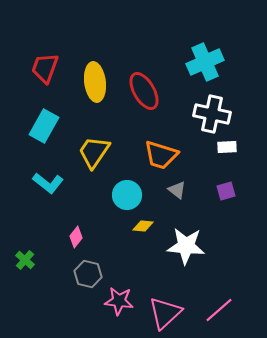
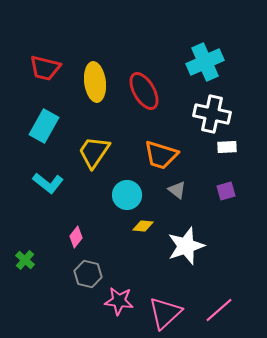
red trapezoid: rotated 96 degrees counterclockwise
white star: rotated 24 degrees counterclockwise
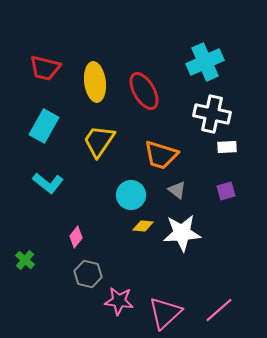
yellow trapezoid: moved 5 px right, 11 px up
cyan circle: moved 4 px right
white star: moved 4 px left, 13 px up; rotated 15 degrees clockwise
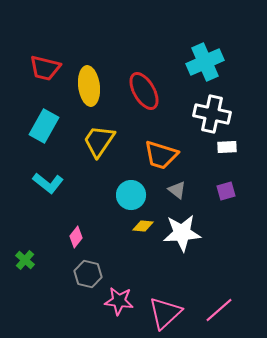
yellow ellipse: moved 6 px left, 4 px down
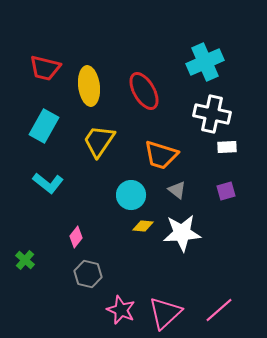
pink star: moved 2 px right, 9 px down; rotated 16 degrees clockwise
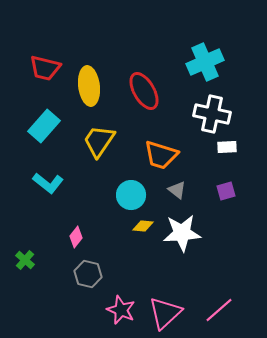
cyan rectangle: rotated 12 degrees clockwise
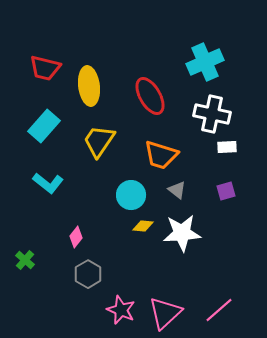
red ellipse: moved 6 px right, 5 px down
gray hexagon: rotated 16 degrees clockwise
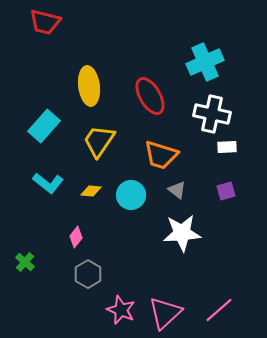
red trapezoid: moved 46 px up
yellow diamond: moved 52 px left, 35 px up
green cross: moved 2 px down
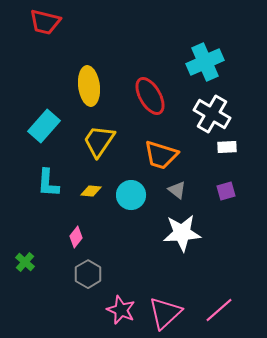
white cross: rotated 18 degrees clockwise
cyan L-shape: rotated 56 degrees clockwise
